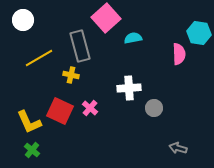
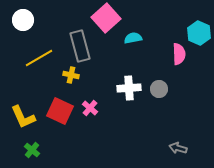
cyan hexagon: rotated 15 degrees clockwise
gray circle: moved 5 px right, 19 px up
yellow L-shape: moved 6 px left, 5 px up
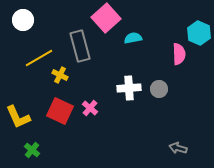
yellow cross: moved 11 px left; rotated 14 degrees clockwise
yellow L-shape: moved 5 px left
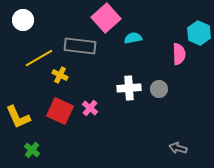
gray rectangle: rotated 68 degrees counterclockwise
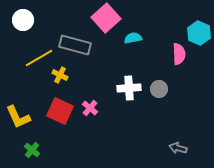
gray rectangle: moved 5 px left, 1 px up; rotated 8 degrees clockwise
